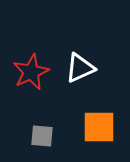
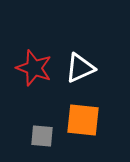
red star: moved 3 px right, 4 px up; rotated 27 degrees counterclockwise
orange square: moved 16 px left, 7 px up; rotated 6 degrees clockwise
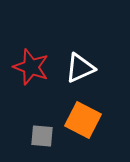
red star: moved 3 px left, 1 px up
orange square: rotated 21 degrees clockwise
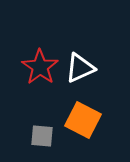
red star: moved 9 px right; rotated 15 degrees clockwise
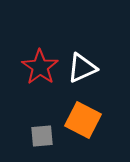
white triangle: moved 2 px right
gray square: rotated 10 degrees counterclockwise
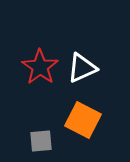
gray square: moved 1 px left, 5 px down
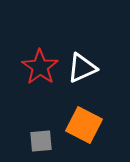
orange square: moved 1 px right, 5 px down
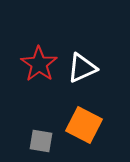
red star: moved 1 px left, 3 px up
gray square: rotated 15 degrees clockwise
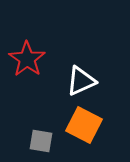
red star: moved 12 px left, 5 px up
white triangle: moved 1 px left, 13 px down
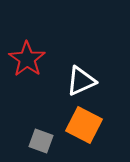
gray square: rotated 10 degrees clockwise
